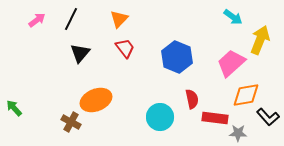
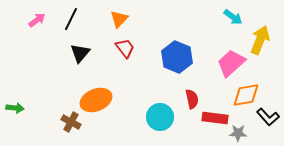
green arrow: moved 1 px right; rotated 138 degrees clockwise
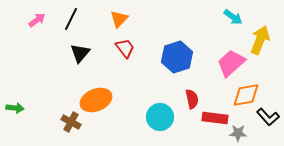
blue hexagon: rotated 20 degrees clockwise
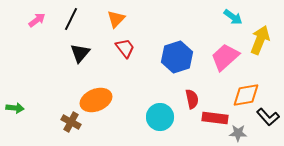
orange triangle: moved 3 px left
pink trapezoid: moved 6 px left, 6 px up
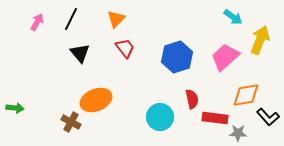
pink arrow: moved 2 px down; rotated 24 degrees counterclockwise
black triangle: rotated 20 degrees counterclockwise
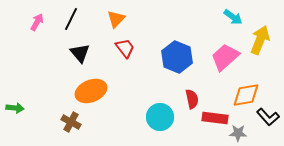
blue hexagon: rotated 20 degrees counterclockwise
orange ellipse: moved 5 px left, 9 px up
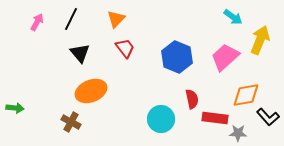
cyan circle: moved 1 px right, 2 px down
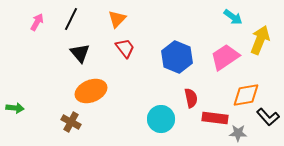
orange triangle: moved 1 px right
pink trapezoid: rotated 8 degrees clockwise
red semicircle: moved 1 px left, 1 px up
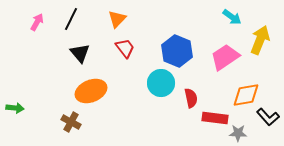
cyan arrow: moved 1 px left
blue hexagon: moved 6 px up
cyan circle: moved 36 px up
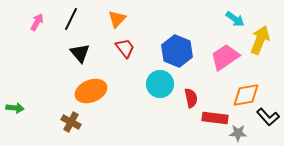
cyan arrow: moved 3 px right, 2 px down
cyan circle: moved 1 px left, 1 px down
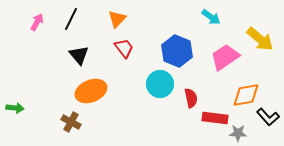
cyan arrow: moved 24 px left, 2 px up
yellow arrow: moved 1 px up; rotated 108 degrees clockwise
red trapezoid: moved 1 px left
black triangle: moved 1 px left, 2 px down
